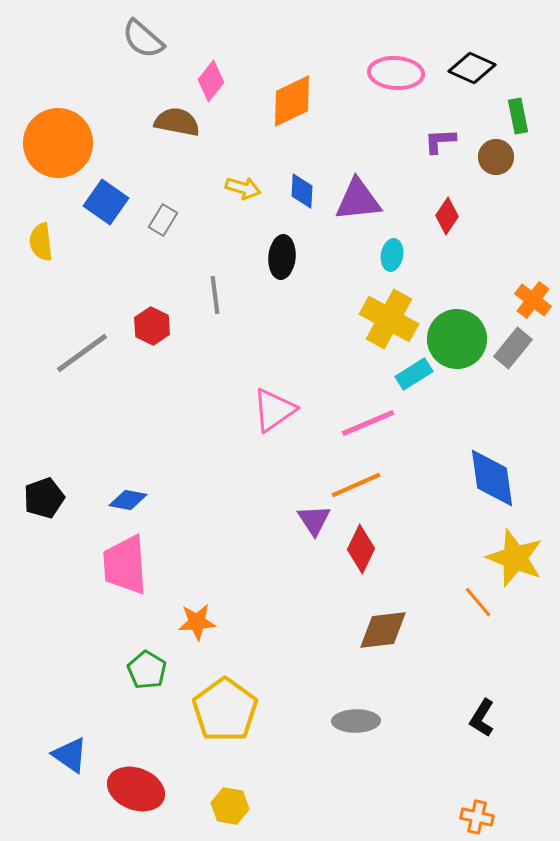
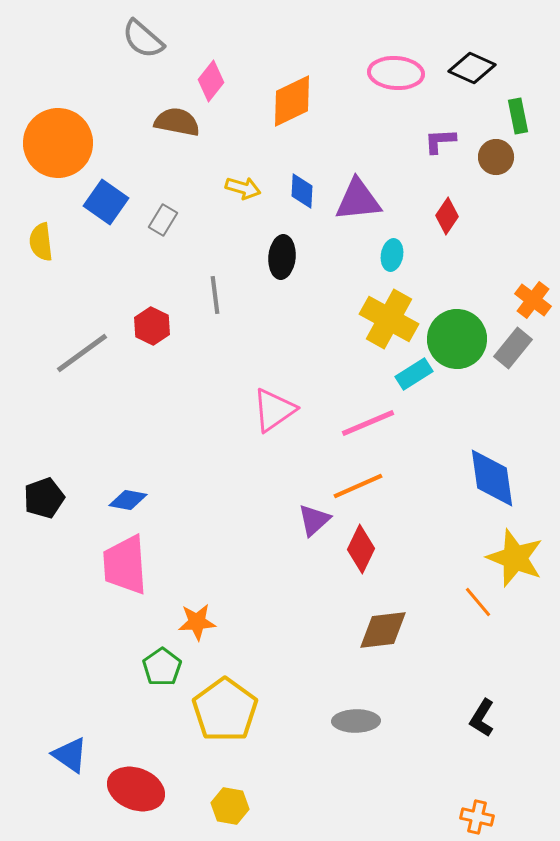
orange line at (356, 485): moved 2 px right, 1 px down
purple triangle at (314, 520): rotated 21 degrees clockwise
green pentagon at (147, 670): moved 15 px right, 3 px up; rotated 6 degrees clockwise
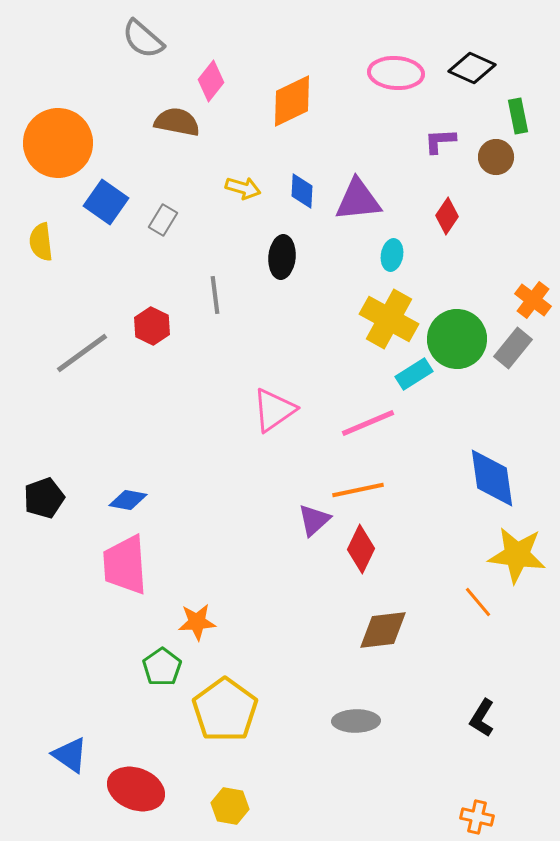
orange line at (358, 486): moved 4 px down; rotated 12 degrees clockwise
yellow star at (515, 558): moved 2 px right, 3 px up; rotated 14 degrees counterclockwise
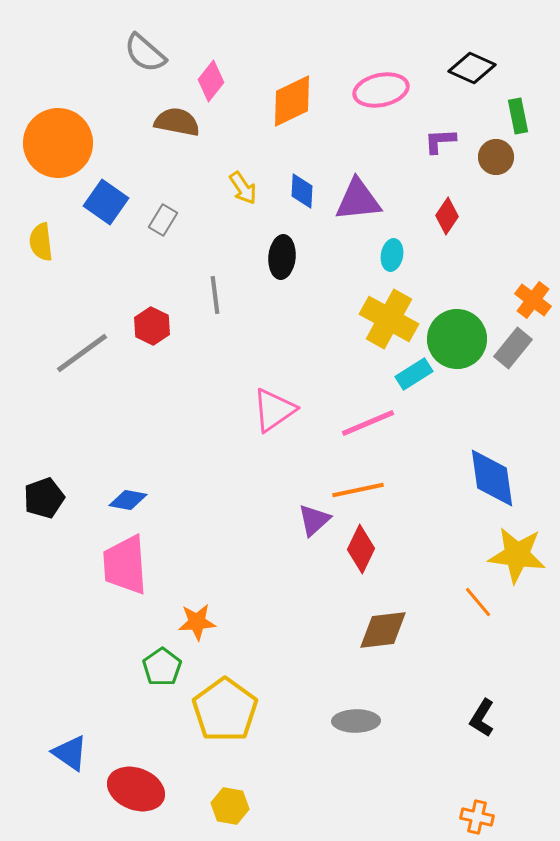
gray semicircle at (143, 39): moved 2 px right, 14 px down
pink ellipse at (396, 73): moved 15 px left, 17 px down; rotated 16 degrees counterclockwise
yellow arrow at (243, 188): rotated 40 degrees clockwise
blue triangle at (70, 755): moved 2 px up
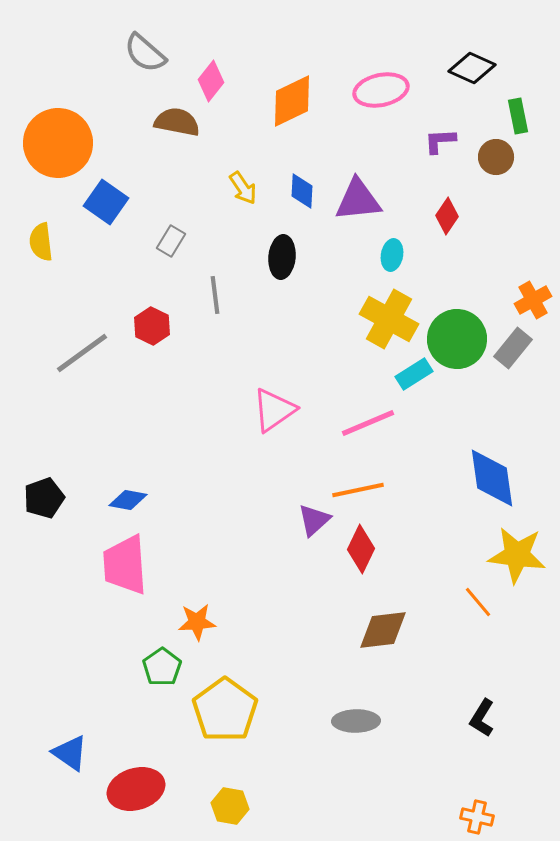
gray rectangle at (163, 220): moved 8 px right, 21 px down
orange cross at (533, 300): rotated 24 degrees clockwise
red ellipse at (136, 789): rotated 38 degrees counterclockwise
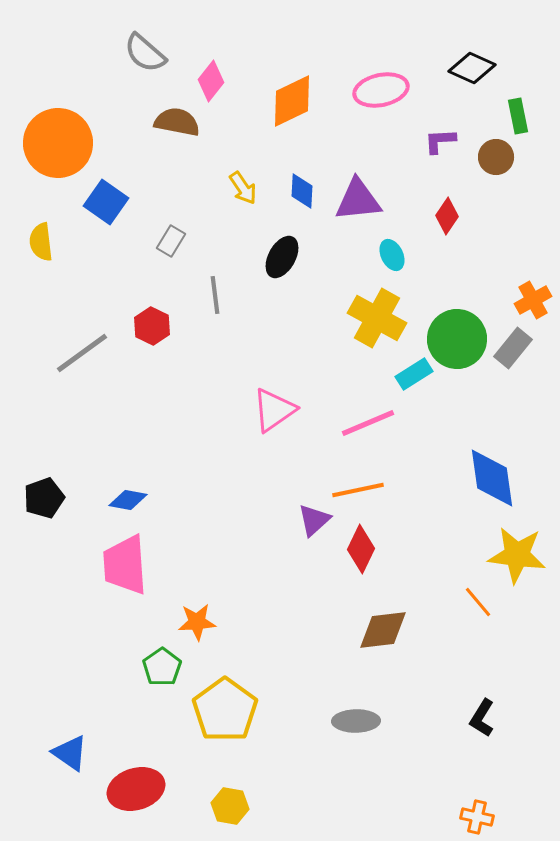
cyan ellipse at (392, 255): rotated 36 degrees counterclockwise
black ellipse at (282, 257): rotated 24 degrees clockwise
yellow cross at (389, 319): moved 12 px left, 1 px up
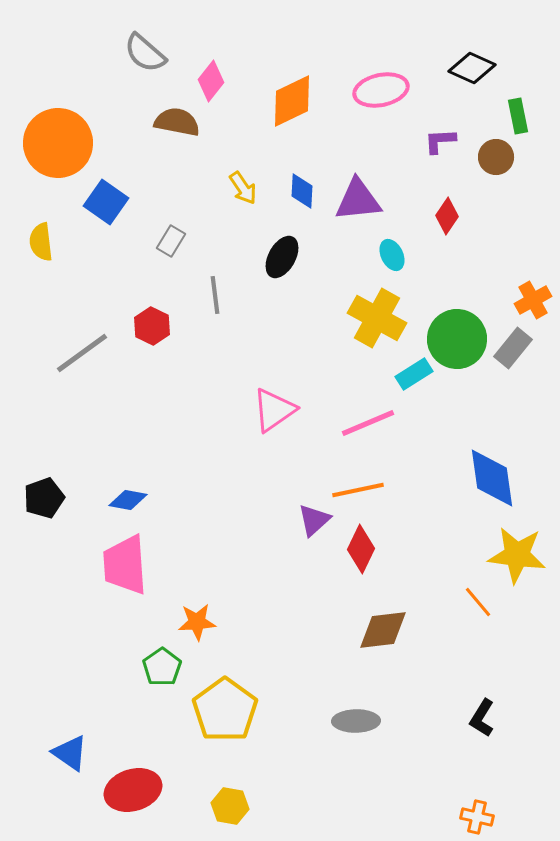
red ellipse at (136, 789): moved 3 px left, 1 px down
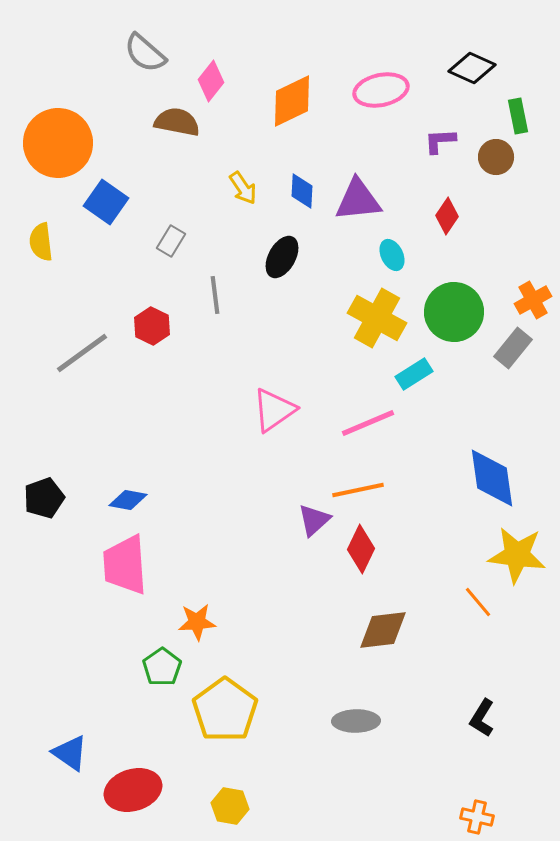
green circle at (457, 339): moved 3 px left, 27 px up
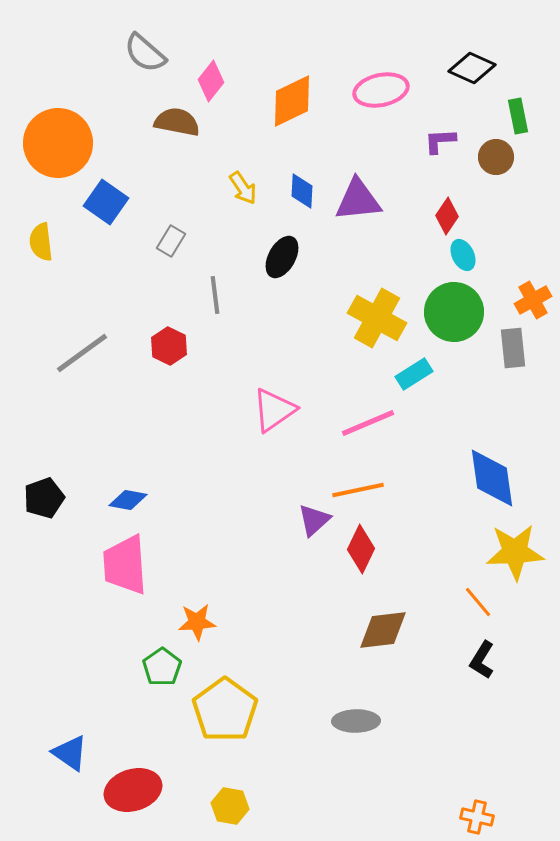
cyan ellipse at (392, 255): moved 71 px right
red hexagon at (152, 326): moved 17 px right, 20 px down
gray rectangle at (513, 348): rotated 45 degrees counterclockwise
yellow star at (517, 555): moved 2 px left, 3 px up; rotated 10 degrees counterclockwise
black L-shape at (482, 718): moved 58 px up
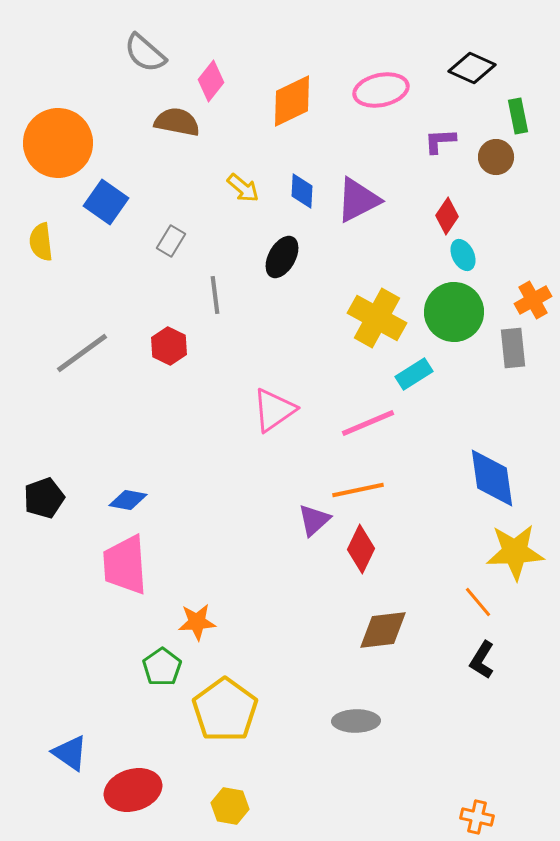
yellow arrow at (243, 188): rotated 16 degrees counterclockwise
purple triangle at (358, 200): rotated 21 degrees counterclockwise
